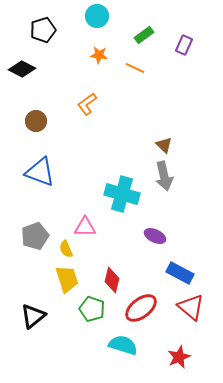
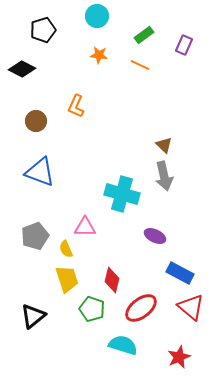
orange line: moved 5 px right, 3 px up
orange L-shape: moved 11 px left, 2 px down; rotated 30 degrees counterclockwise
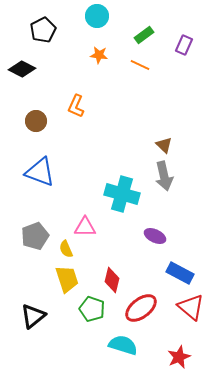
black pentagon: rotated 10 degrees counterclockwise
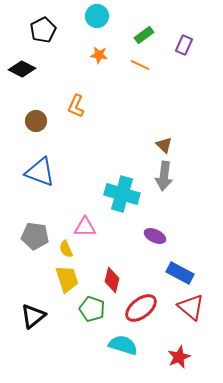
gray arrow: rotated 20 degrees clockwise
gray pentagon: rotated 28 degrees clockwise
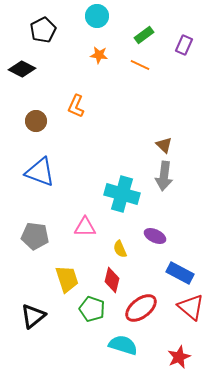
yellow semicircle: moved 54 px right
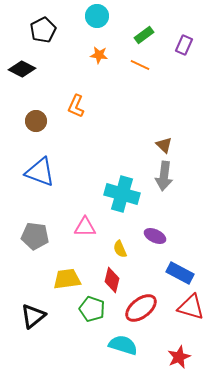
yellow trapezoid: rotated 80 degrees counterclockwise
red triangle: rotated 24 degrees counterclockwise
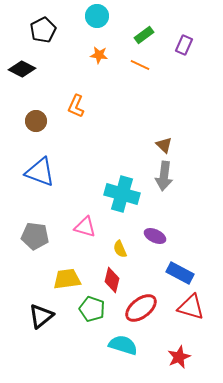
pink triangle: rotated 15 degrees clockwise
black triangle: moved 8 px right
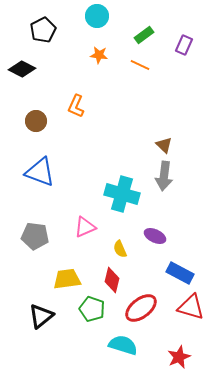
pink triangle: rotated 40 degrees counterclockwise
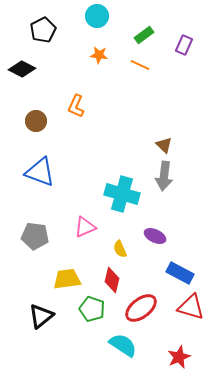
cyan semicircle: rotated 16 degrees clockwise
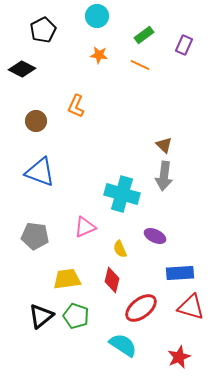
blue rectangle: rotated 32 degrees counterclockwise
green pentagon: moved 16 px left, 7 px down
